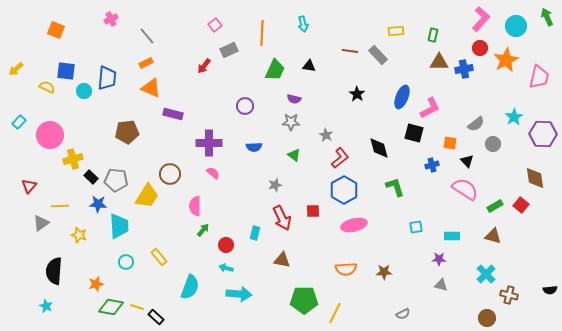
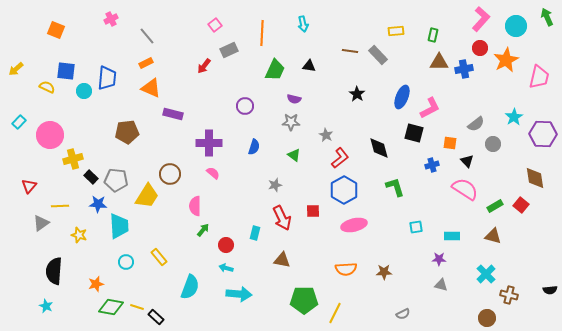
blue semicircle at (254, 147): rotated 70 degrees counterclockwise
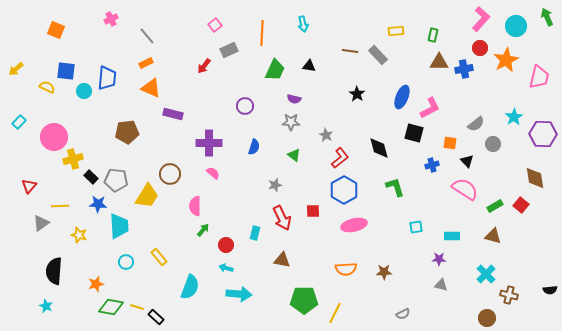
pink circle at (50, 135): moved 4 px right, 2 px down
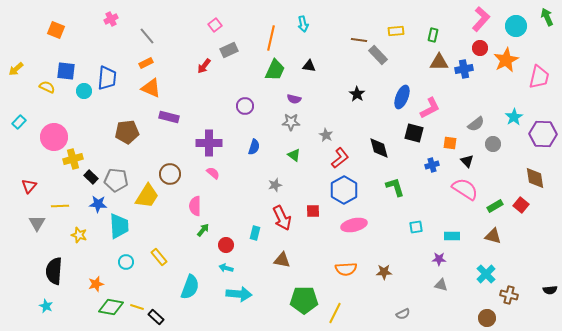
orange line at (262, 33): moved 9 px right, 5 px down; rotated 10 degrees clockwise
brown line at (350, 51): moved 9 px right, 11 px up
purple rectangle at (173, 114): moved 4 px left, 3 px down
gray triangle at (41, 223): moved 4 px left; rotated 24 degrees counterclockwise
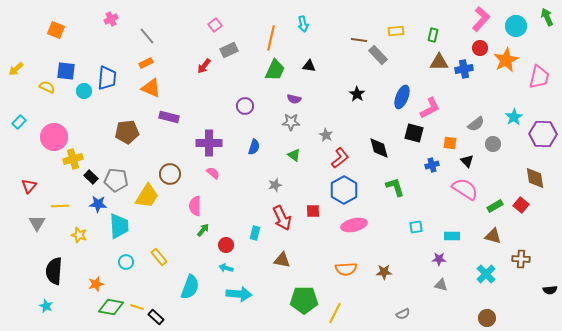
brown cross at (509, 295): moved 12 px right, 36 px up; rotated 12 degrees counterclockwise
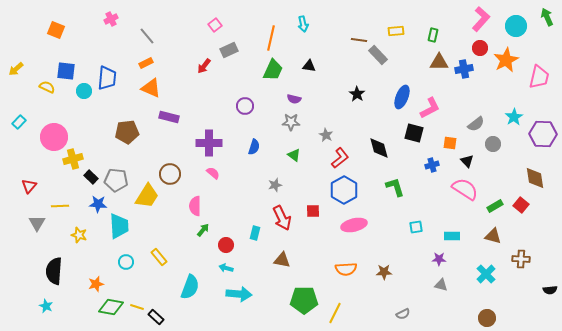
green trapezoid at (275, 70): moved 2 px left
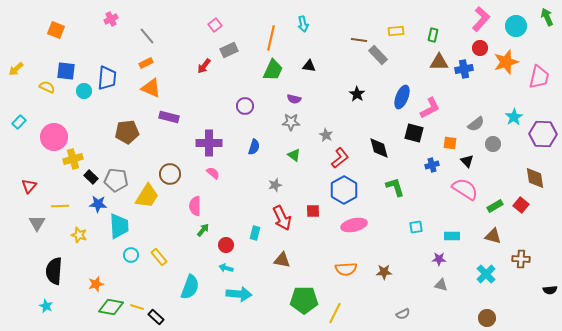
orange star at (506, 60): moved 2 px down; rotated 10 degrees clockwise
cyan circle at (126, 262): moved 5 px right, 7 px up
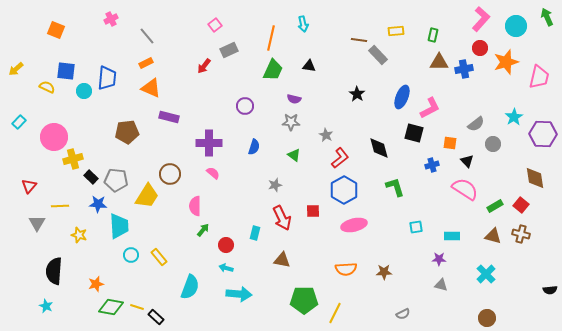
brown cross at (521, 259): moved 25 px up; rotated 12 degrees clockwise
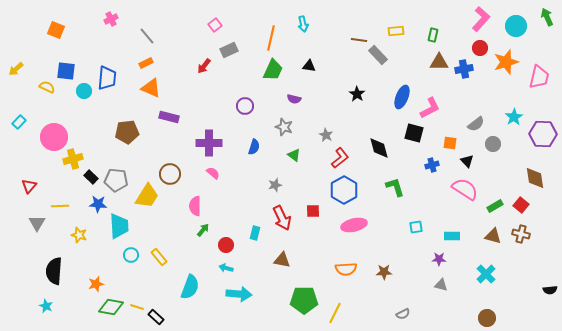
gray star at (291, 122): moved 7 px left, 5 px down; rotated 18 degrees clockwise
